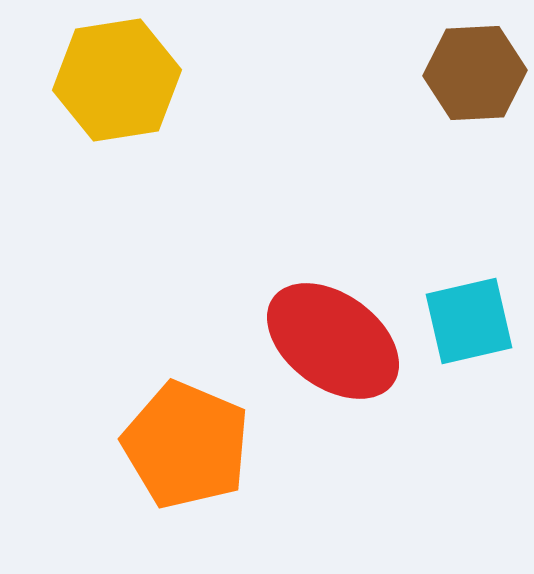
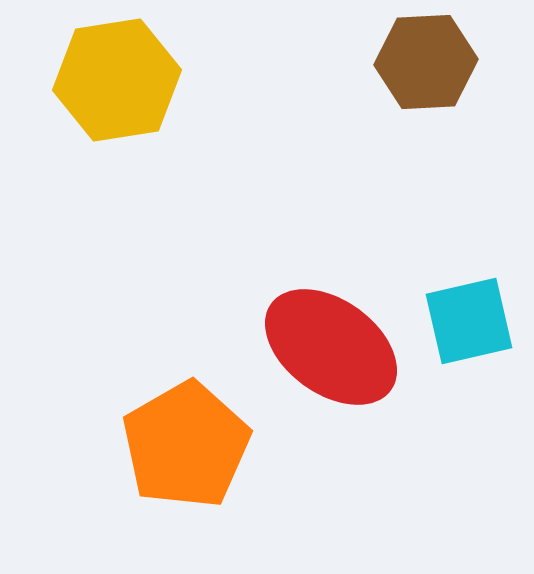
brown hexagon: moved 49 px left, 11 px up
red ellipse: moved 2 px left, 6 px down
orange pentagon: rotated 19 degrees clockwise
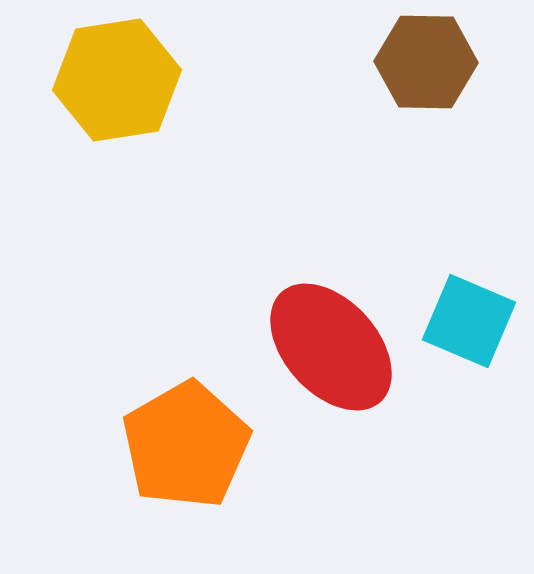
brown hexagon: rotated 4 degrees clockwise
cyan square: rotated 36 degrees clockwise
red ellipse: rotated 12 degrees clockwise
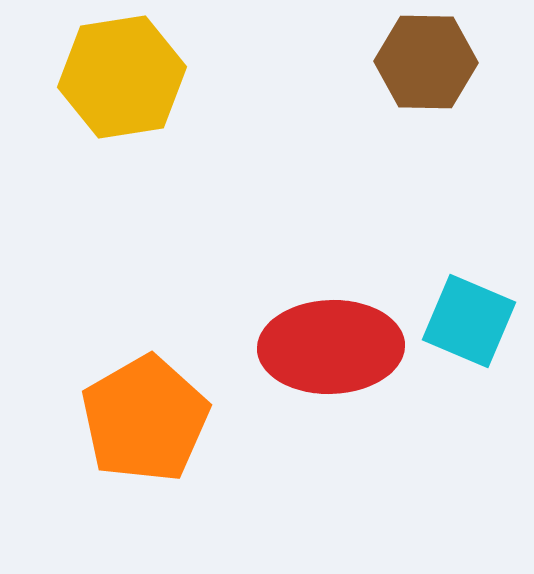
yellow hexagon: moved 5 px right, 3 px up
red ellipse: rotated 50 degrees counterclockwise
orange pentagon: moved 41 px left, 26 px up
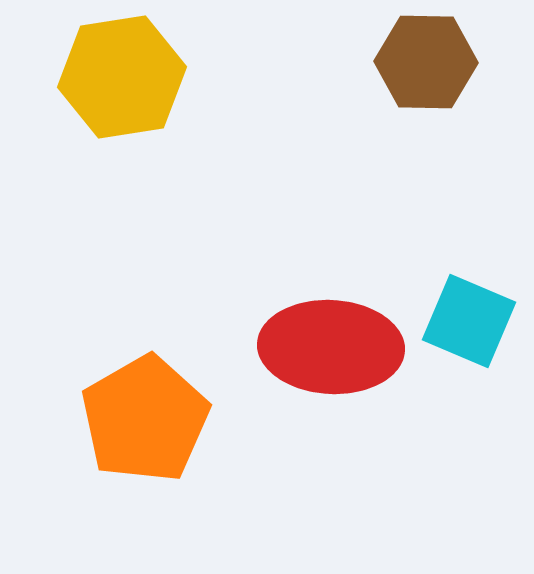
red ellipse: rotated 5 degrees clockwise
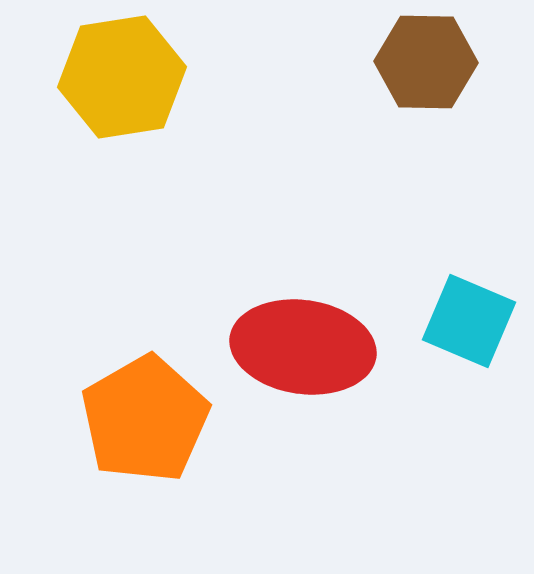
red ellipse: moved 28 px left; rotated 5 degrees clockwise
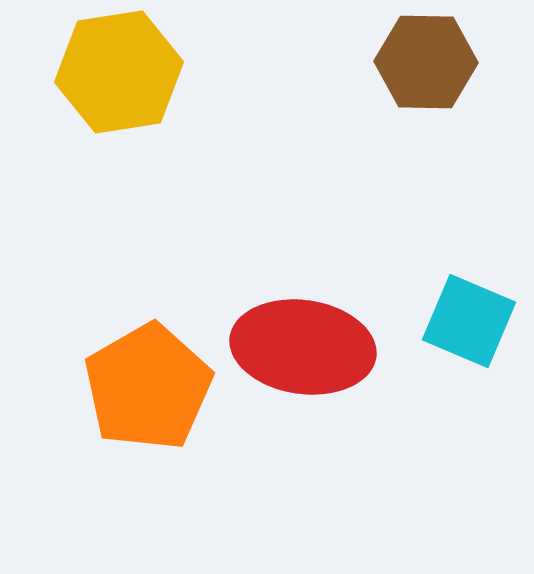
yellow hexagon: moved 3 px left, 5 px up
orange pentagon: moved 3 px right, 32 px up
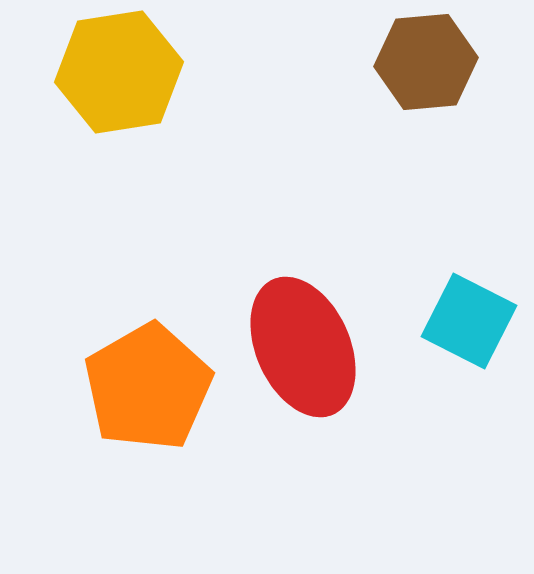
brown hexagon: rotated 6 degrees counterclockwise
cyan square: rotated 4 degrees clockwise
red ellipse: rotated 58 degrees clockwise
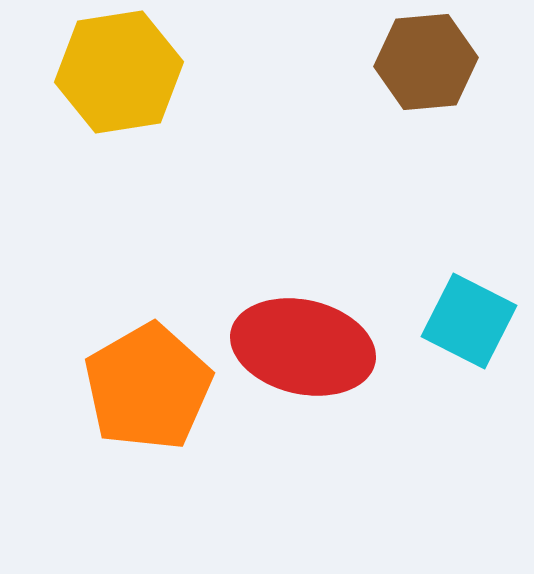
red ellipse: rotated 53 degrees counterclockwise
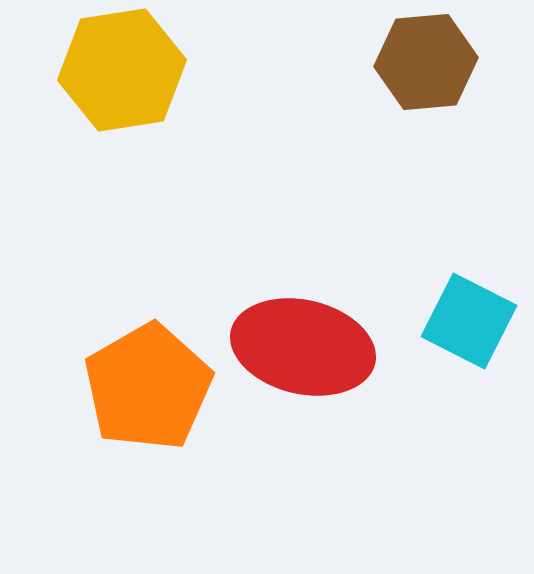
yellow hexagon: moved 3 px right, 2 px up
